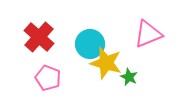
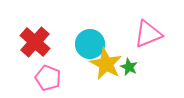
red cross: moved 4 px left, 5 px down
yellow star: moved 1 px down; rotated 12 degrees clockwise
green star: moved 10 px up
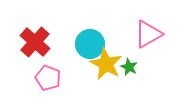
pink triangle: rotated 8 degrees counterclockwise
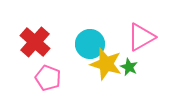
pink triangle: moved 7 px left, 3 px down
yellow star: rotated 12 degrees counterclockwise
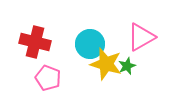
red cross: rotated 28 degrees counterclockwise
green star: moved 2 px left, 1 px up; rotated 24 degrees clockwise
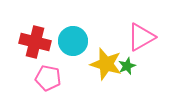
cyan circle: moved 17 px left, 3 px up
pink pentagon: rotated 10 degrees counterclockwise
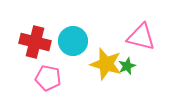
pink triangle: rotated 44 degrees clockwise
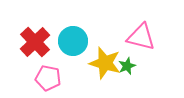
red cross: rotated 32 degrees clockwise
yellow star: moved 1 px left, 1 px up
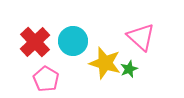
pink triangle: rotated 28 degrees clockwise
green star: moved 2 px right, 3 px down
pink pentagon: moved 2 px left, 1 px down; rotated 20 degrees clockwise
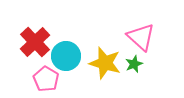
cyan circle: moved 7 px left, 15 px down
green star: moved 5 px right, 5 px up
